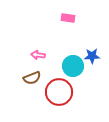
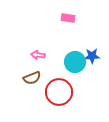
cyan circle: moved 2 px right, 4 px up
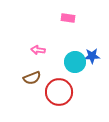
pink arrow: moved 5 px up
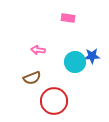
red circle: moved 5 px left, 9 px down
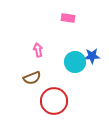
pink arrow: rotated 72 degrees clockwise
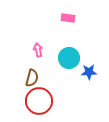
blue star: moved 3 px left, 16 px down
cyan circle: moved 6 px left, 4 px up
brown semicircle: rotated 54 degrees counterclockwise
red circle: moved 15 px left
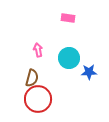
red circle: moved 1 px left, 2 px up
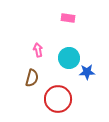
blue star: moved 2 px left
red circle: moved 20 px right
